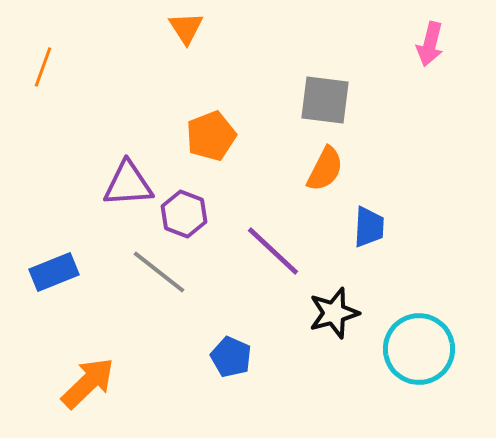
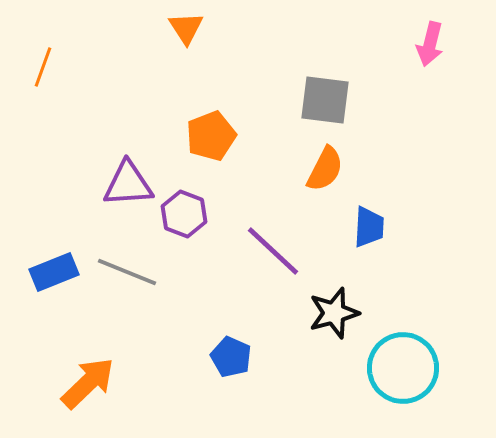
gray line: moved 32 px left; rotated 16 degrees counterclockwise
cyan circle: moved 16 px left, 19 px down
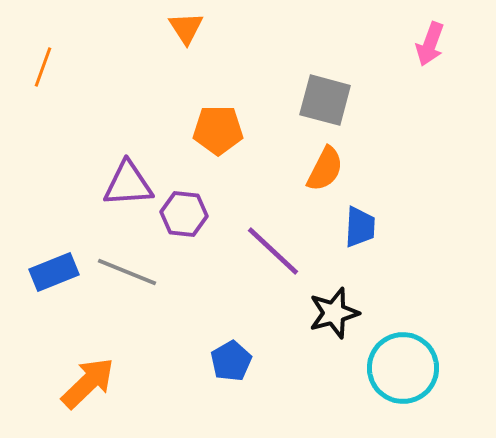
pink arrow: rotated 6 degrees clockwise
gray square: rotated 8 degrees clockwise
orange pentagon: moved 7 px right, 6 px up; rotated 21 degrees clockwise
purple hexagon: rotated 15 degrees counterclockwise
blue trapezoid: moved 9 px left
blue pentagon: moved 4 px down; rotated 18 degrees clockwise
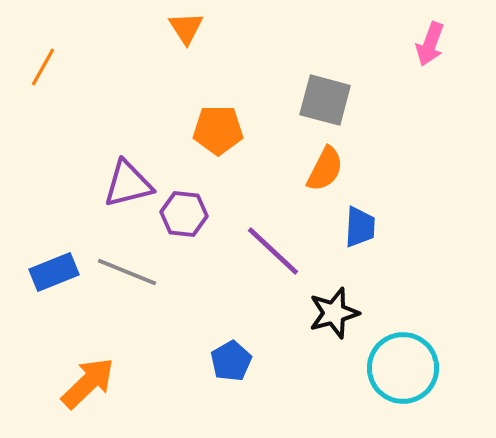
orange line: rotated 9 degrees clockwise
purple triangle: rotated 10 degrees counterclockwise
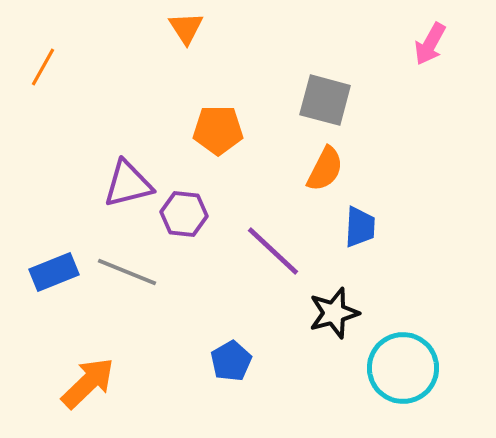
pink arrow: rotated 9 degrees clockwise
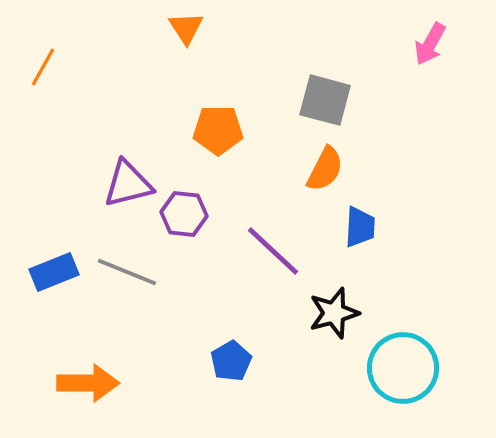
orange arrow: rotated 44 degrees clockwise
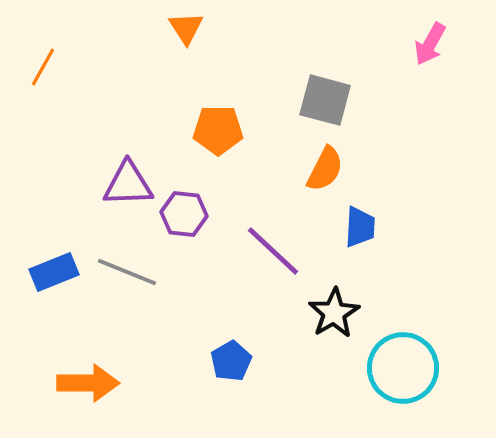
purple triangle: rotated 12 degrees clockwise
black star: rotated 15 degrees counterclockwise
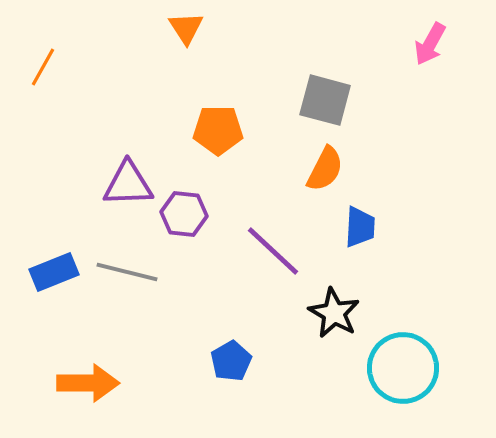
gray line: rotated 8 degrees counterclockwise
black star: rotated 12 degrees counterclockwise
